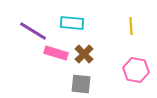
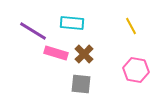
yellow line: rotated 24 degrees counterclockwise
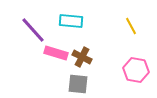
cyan rectangle: moved 1 px left, 2 px up
purple line: moved 1 px up; rotated 16 degrees clockwise
brown cross: moved 2 px left, 3 px down; rotated 18 degrees counterclockwise
gray square: moved 3 px left
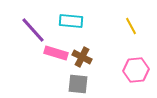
pink hexagon: rotated 15 degrees counterclockwise
